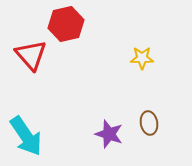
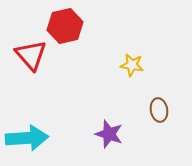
red hexagon: moved 1 px left, 2 px down
yellow star: moved 10 px left, 7 px down; rotated 10 degrees clockwise
brown ellipse: moved 10 px right, 13 px up
cyan arrow: moved 1 px right, 2 px down; rotated 60 degrees counterclockwise
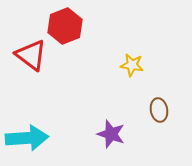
red hexagon: rotated 8 degrees counterclockwise
red triangle: rotated 12 degrees counterclockwise
purple star: moved 2 px right
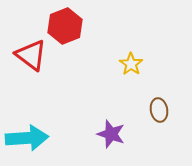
yellow star: moved 1 px left, 1 px up; rotated 25 degrees clockwise
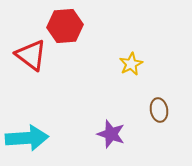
red hexagon: rotated 16 degrees clockwise
yellow star: rotated 10 degrees clockwise
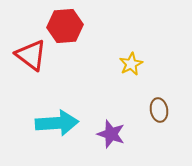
cyan arrow: moved 30 px right, 15 px up
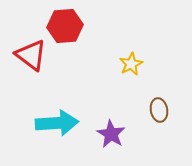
purple star: rotated 12 degrees clockwise
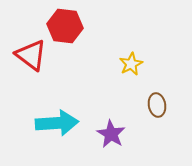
red hexagon: rotated 12 degrees clockwise
brown ellipse: moved 2 px left, 5 px up
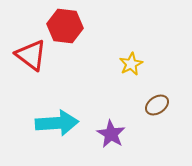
brown ellipse: rotated 65 degrees clockwise
